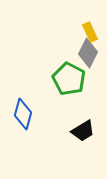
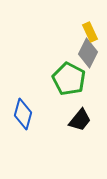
black trapezoid: moved 3 px left, 11 px up; rotated 20 degrees counterclockwise
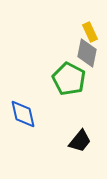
gray diamond: moved 1 px left; rotated 16 degrees counterclockwise
blue diamond: rotated 28 degrees counterclockwise
black trapezoid: moved 21 px down
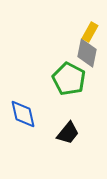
yellow rectangle: rotated 54 degrees clockwise
black trapezoid: moved 12 px left, 8 px up
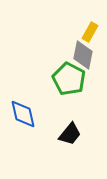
gray diamond: moved 4 px left, 2 px down
black trapezoid: moved 2 px right, 1 px down
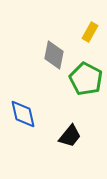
gray diamond: moved 29 px left
green pentagon: moved 17 px right
black trapezoid: moved 2 px down
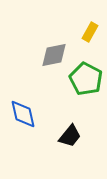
gray diamond: rotated 68 degrees clockwise
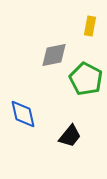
yellow rectangle: moved 6 px up; rotated 18 degrees counterclockwise
